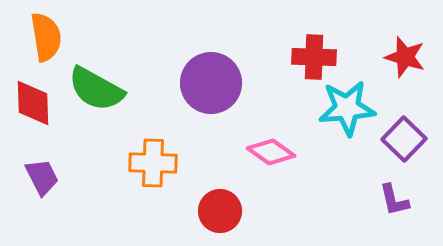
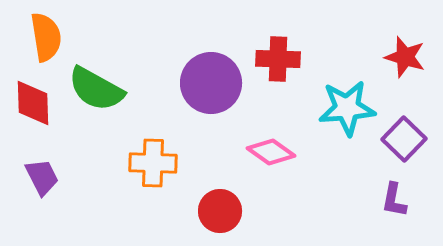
red cross: moved 36 px left, 2 px down
purple L-shape: rotated 24 degrees clockwise
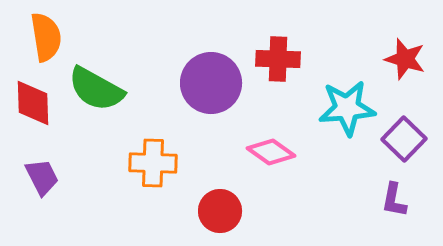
red star: moved 2 px down
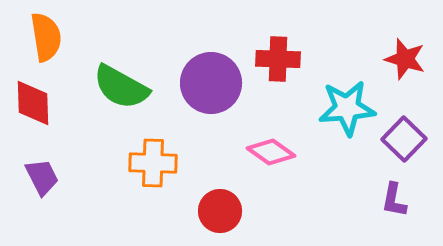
green semicircle: moved 25 px right, 2 px up
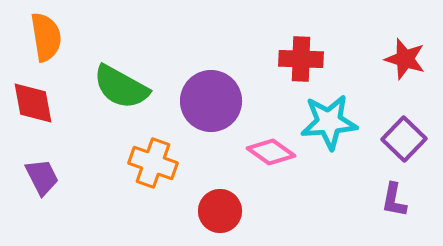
red cross: moved 23 px right
purple circle: moved 18 px down
red diamond: rotated 9 degrees counterclockwise
cyan star: moved 18 px left, 14 px down
orange cross: rotated 18 degrees clockwise
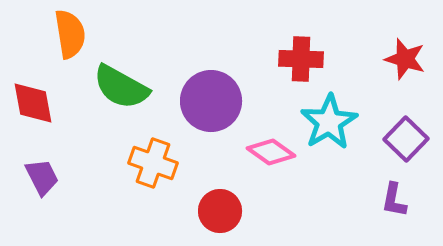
orange semicircle: moved 24 px right, 3 px up
cyan star: rotated 26 degrees counterclockwise
purple square: moved 2 px right
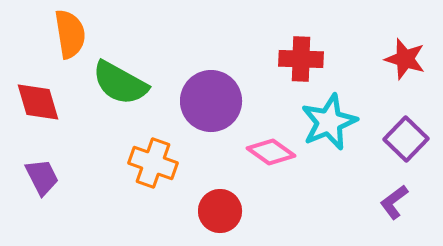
green semicircle: moved 1 px left, 4 px up
red diamond: moved 5 px right, 1 px up; rotated 6 degrees counterclockwise
cyan star: rotated 8 degrees clockwise
purple L-shape: moved 2 px down; rotated 42 degrees clockwise
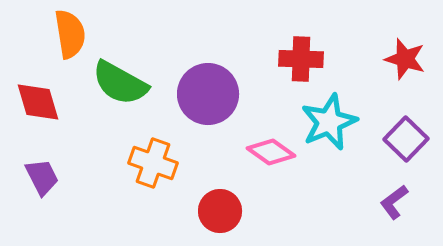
purple circle: moved 3 px left, 7 px up
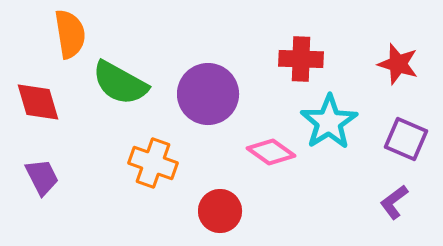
red star: moved 7 px left, 5 px down
cyan star: rotated 10 degrees counterclockwise
purple square: rotated 21 degrees counterclockwise
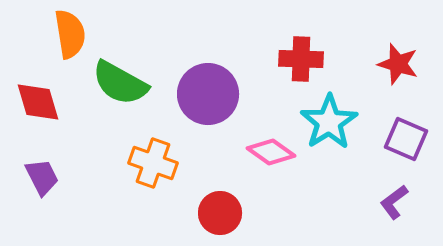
red circle: moved 2 px down
